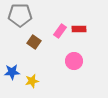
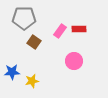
gray pentagon: moved 4 px right, 3 px down
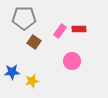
pink circle: moved 2 px left
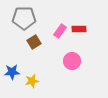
brown square: rotated 24 degrees clockwise
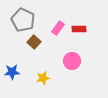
gray pentagon: moved 1 px left, 2 px down; rotated 25 degrees clockwise
pink rectangle: moved 2 px left, 3 px up
brown square: rotated 16 degrees counterclockwise
yellow star: moved 11 px right, 3 px up
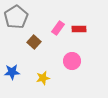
gray pentagon: moved 7 px left, 3 px up; rotated 15 degrees clockwise
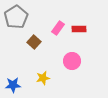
blue star: moved 1 px right, 13 px down
